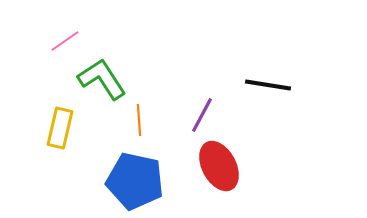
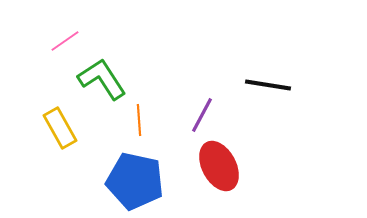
yellow rectangle: rotated 42 degrees counterclockwise
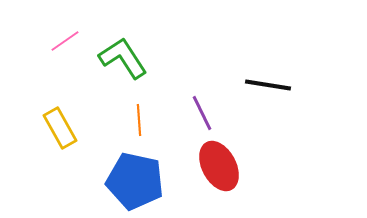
green L-shape: moved 21 px right, 21 px up
purple line: moved 2 px up; rotated 54 degrees counterclockwise
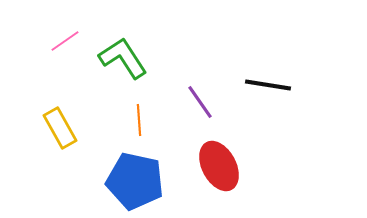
purple line: moved 2 px left, 11 px up; rotated 9 degrees counterclockwise
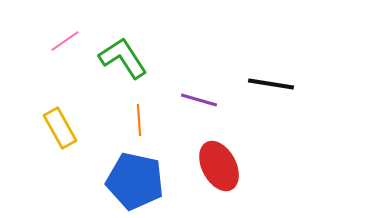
black line: moved 3 px right, 1 px up
purple line: moved 1 px left, 2 px up; rotated 39 degrees counterclockwise
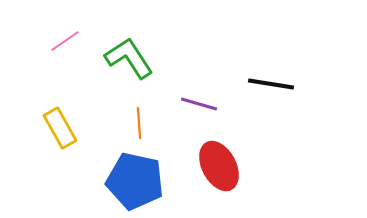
green L-shape: moved 6 px right
purple line: moved 4 px down
orange line: moved 3 px down
